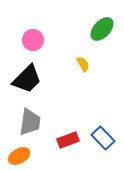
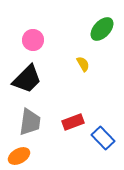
red rectangle: moved 5 px right, 18 px up
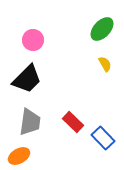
yellow semicircle: moved 22 px right
red rectangle: rotated 65 degrees clockwise
